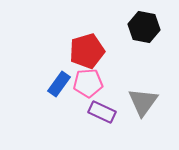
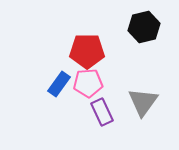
black hexagon: rotated 24 degrees counterclockwise
red pentagon: rotated 16 degrees clockwise
purple rectangle: rotated 40 degrees clockwise
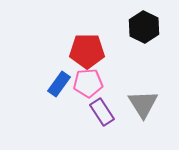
black hexagon: rotated 20 degrees counterclockwise
gray triangle: moved 2 px down; rotated 8 degrees counterclockwise
purple rectangle: rotated 8 degrees counterclockwise
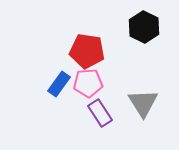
red pentagon: rotated 8 degrees clockwise
gray triangle: moved 1 px up
purple rectangle: moved 2 px left, 1 px down
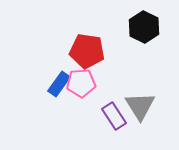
pink pentagon: moved 7 px left
gray triangle: moved 3 px left, 3 px down
purple rectangle: moved 14 px right, 3 px down
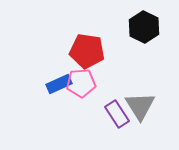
blue rectangle: rotated 30 degrees clockwise
purple rectangle: moved 3 px right, 2 px up
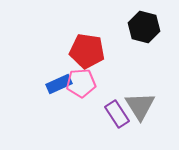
black hexagon: rotated 12 degrees counterclockwise
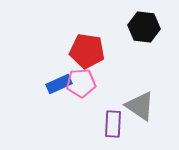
black hexagon: rotated 8 degrees counterclockwise
gray triangle: rotated 24 degrees counterclockwise
purple rectangle: moved 4 px left, 10 px down; rotated 36 degrees clockwise
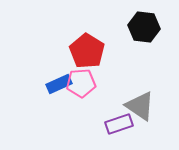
red pentagon: rotated 24 degrees clockwise
purple rectangle: moved 6 px right; rotated 68 degrees clockwise
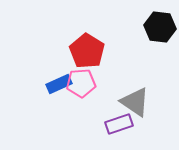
black hexagon: moved 16 px right
gray triangle: moved 5 px left, 4 px up
